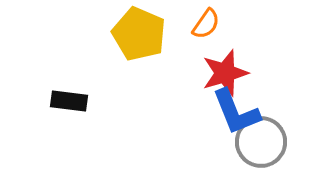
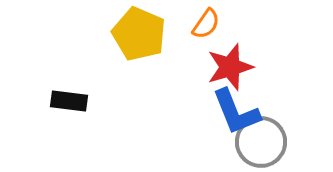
red star: moved 5 px right, 6 px up
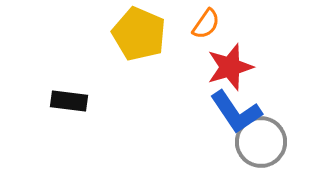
blue L-shape: rotated 12 degrees counterclockwise
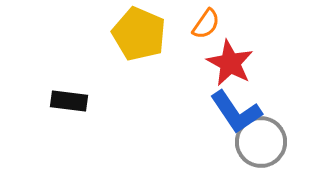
red star: moved 4 px up; rotated 27 degrees counterclockwise
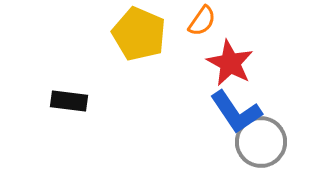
orange semicircle: moved 4 px left, 3 px up
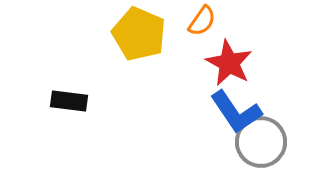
red star: moved 1 px left
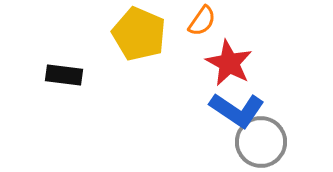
black rectangle: moved 5 px left, 26 px up
blue L-shape: moved 1 px right, 2 px up; rotated 22 degrees counterclockwise
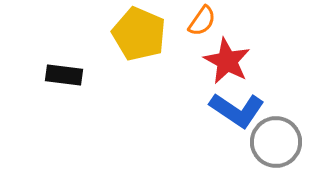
red star: moved 2 px left, 2 px up
gray circle: moved 15 px right
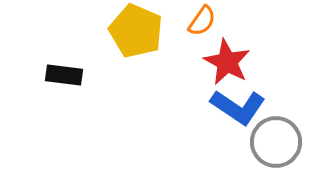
yellow pentagon: moved 3 px left, 3 px up
red star: moved 1 px down
blue L-shape: moved 1 px right, 3 px up
